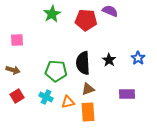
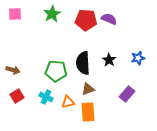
purple semicircle: moved 1 px left, 8 px down
pink square: moved 2 px left, 26 px up
blue star: rotated 24 degrees clockwise
purple rectangle: rotated 49 degrees counterclockwise
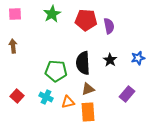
purple semicircle: moved 7 px down; rotated 56 degrees clockwise
black star: moved 1 px right
brown arrow: moved 24 px up; rotated 112 degrees counterclockwise
red square: rotated 16 degrees counterclockwise
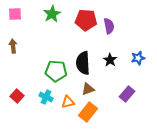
orange rectangle: rotated 42 degrees clockwise
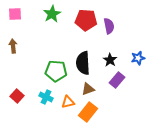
purple rectangle: moved 10 px left, 14 px up
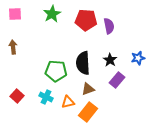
brown arrow: moved 1 px down
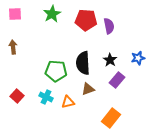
orange rectangle: moved 23 px right, 6 px down
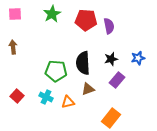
black star: moved 1 px right, 1 px up; rotated 24 degrees clockwise
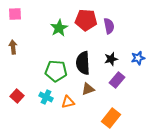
green star: moved 7 px right, 14 px down
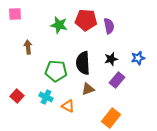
green star: moved 3 px up; rotated 30 degrees counterclockwise
brown arrow: moved 15 px right
orange triangle: moved 4 px down; rotated 40 degrees clockwise
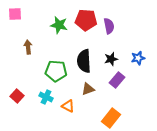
black semicircle: moved 1 px right, 2 px up
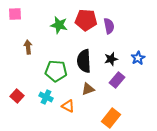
blue star: rotated 16 degrees counterclockwise
